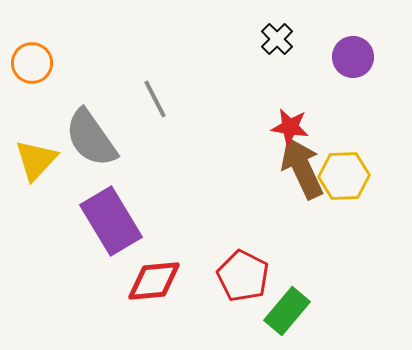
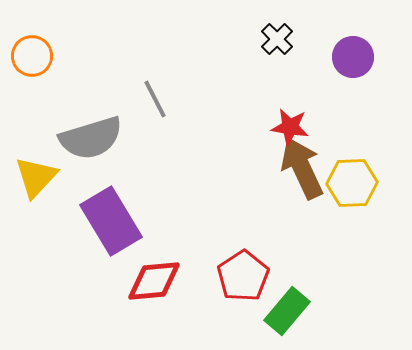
orange circle: moved 7 px up
gray semicircle: rotated 72 degrees counterclockwise
yellow triangle: moved 17 px down
yellow hexagon: moved 8 px right, 7 px down
red pentagon: rotated 12 degrees clockwise
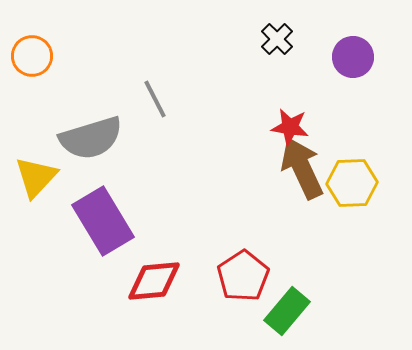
purple rectangle: moved 8 px left
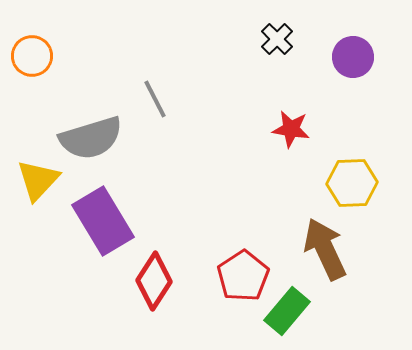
red star: moved 1 px right, 2 px down
brown arrow: moved 23 px right, 81 px down
yellow triangle: moved 2 px right, 3 px down
red diamond: rotated 52 degrees counterclockwise
